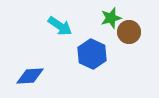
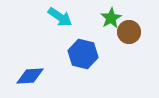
green star: rotated 15 degrees counterclockwise
cyan arrow: moved 9 px up
blue hexagon: moved 9 px left; rotated 12 degrees counterclockwise
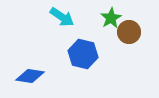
cyan arrow: moved 2 px right
blue diamond: rotated 12 degrees clockwise
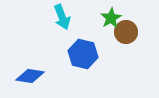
cyan arrow: rotated 35 degrees clockwise
brown circle: moved 3 px left
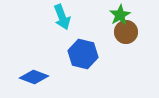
green star: moved 9 px right, 3 px up
blue diamond: moved 4 px right, 1 px down; rotated 12 degrees clockwise
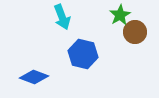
brown circle: moved 9 px right
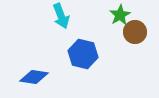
cyan arrow: moved 1 px left, 1 px up
blue diamond: rotated 12 degrees counterclockwise
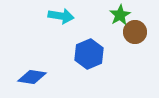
cyan arrow: rotated 60 degrees counterclockwise
blue hexagon: moved 6 px right; rotated 24 degrees clockwise
blue diamond: moved 2 px left
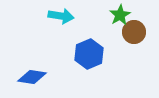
brown circle: moved 1 px left
